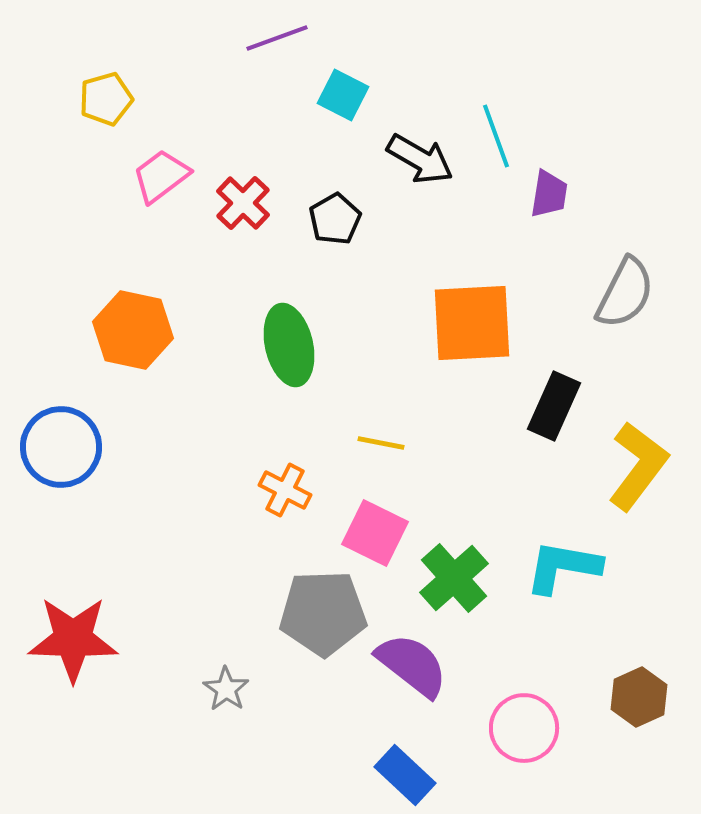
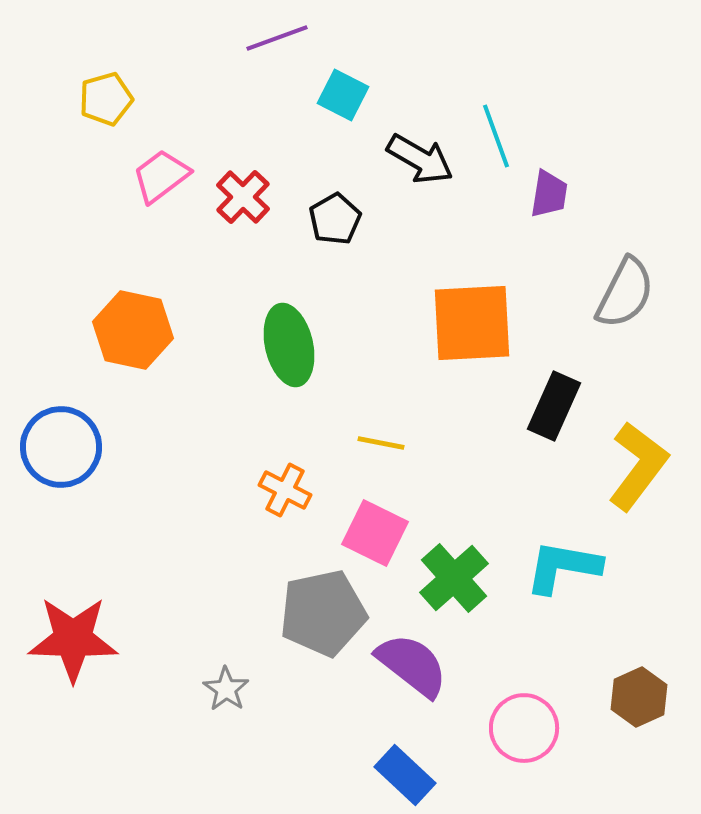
red cross: moved 6 px up
gray pentagon: rotated 10 degrees counterclockwise
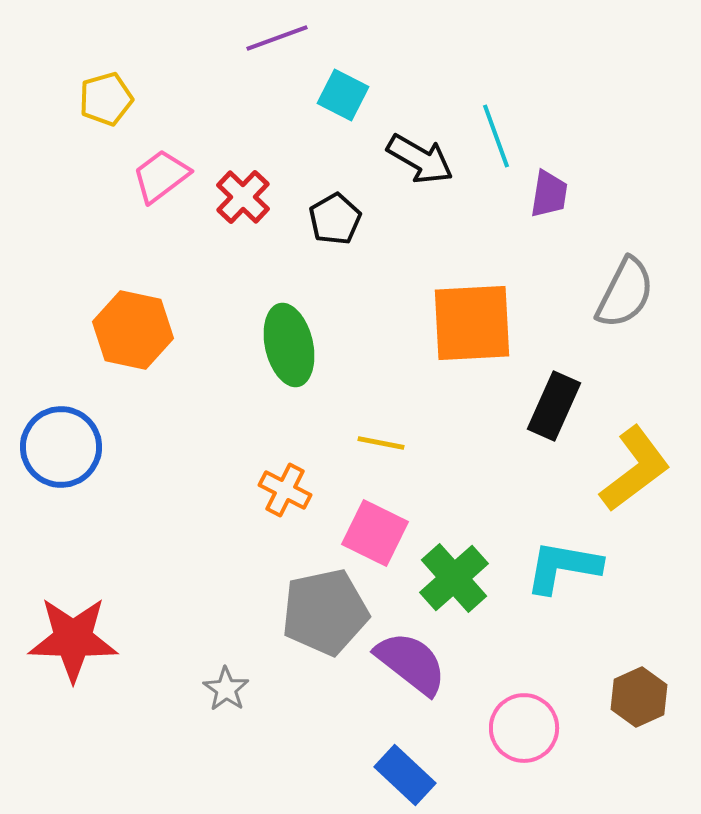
yellow L-shape: moved 3 px left, 3 px down; rotated 16 degrees clockwise
gray pentagon: moved 2 px right, 1 px up
purple semicircle: moved 1 px left, 2 px up
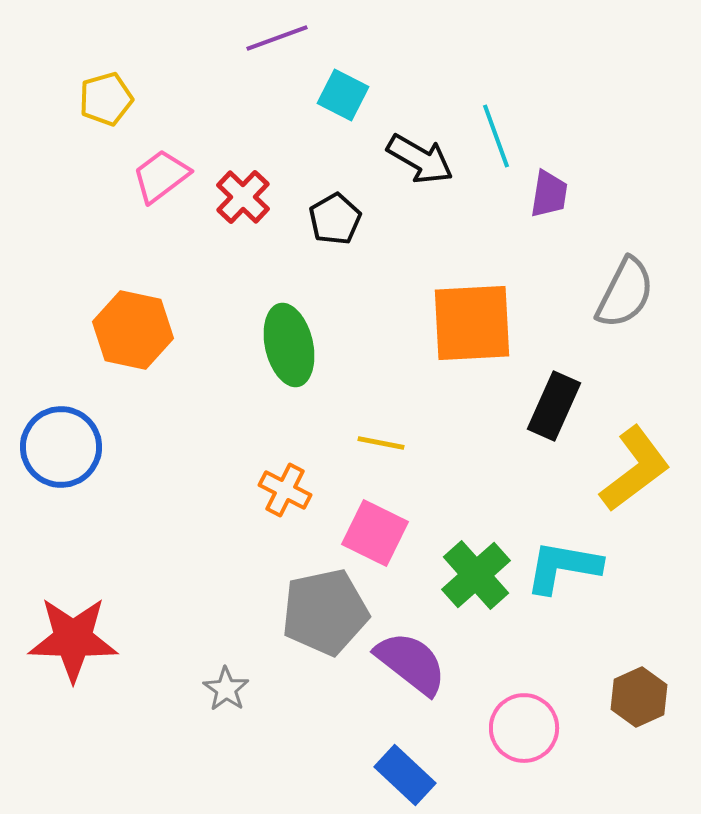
green cross: moved 22 px right, 3 px up
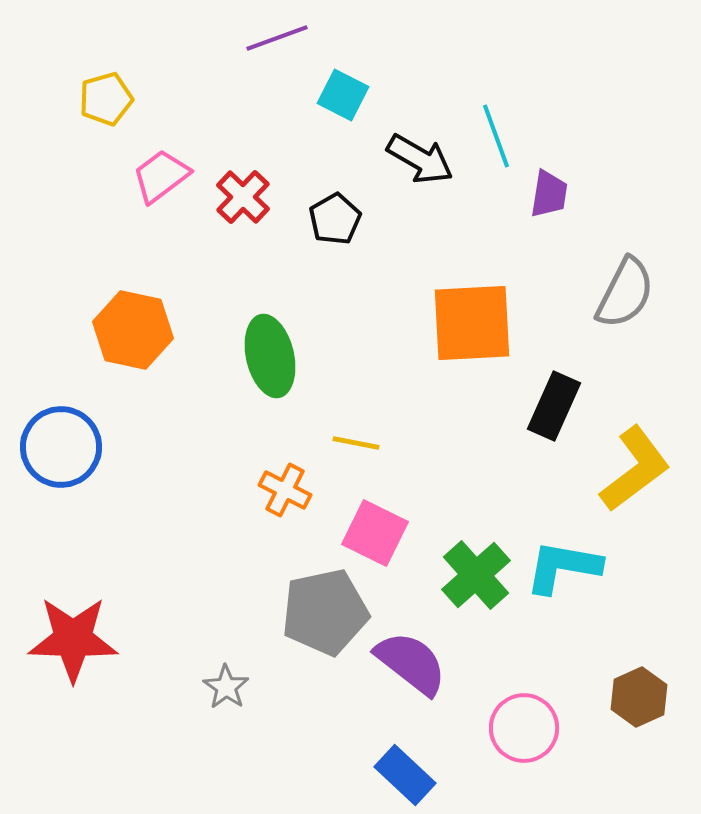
green ellipse: moved 19 px left, 11 px down
yellow line: moved 25 px left
gray star: moved 2 px up
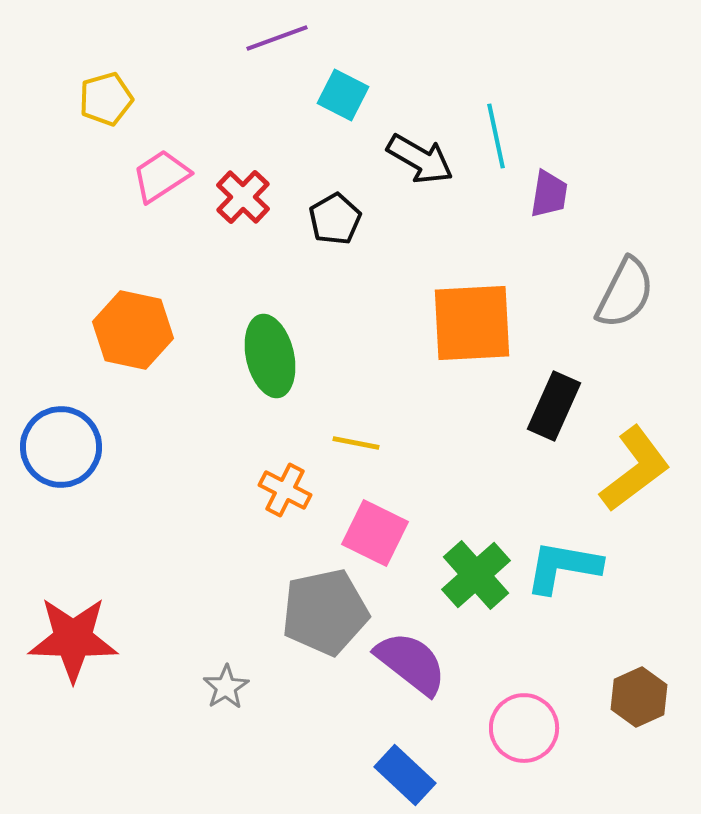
cyan line: rotated 8 degrees clockwise
pink trapezoid: rotated 4 degrees clockwise
gray star: rotated 6 degrees clockwise
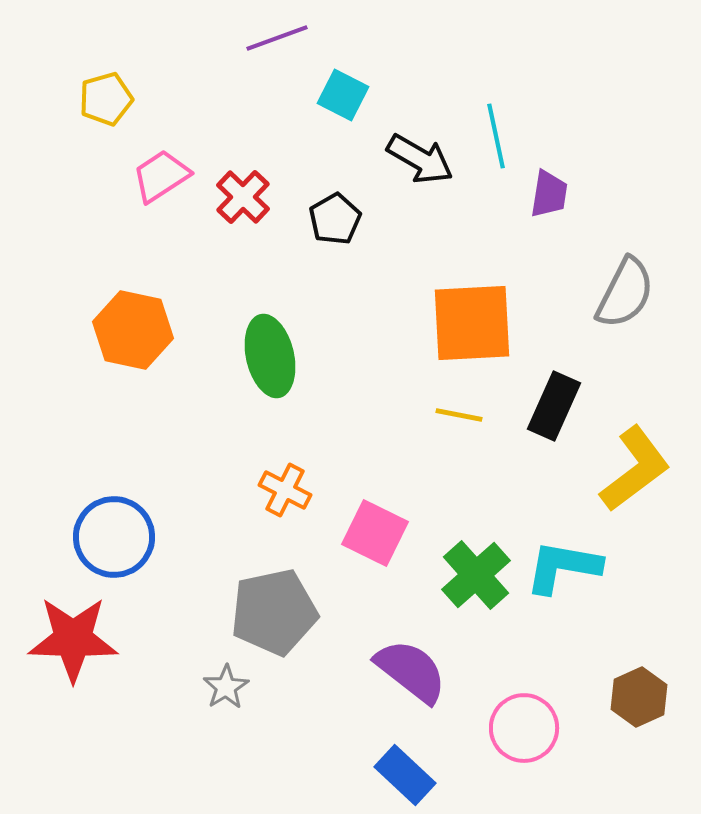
yellow line: moved 103 px right, 28 px up
blue circle: moved 53 px right, 90 px down
gray pentagon: moved 51 px left
purple semicircle: moved 8 px down
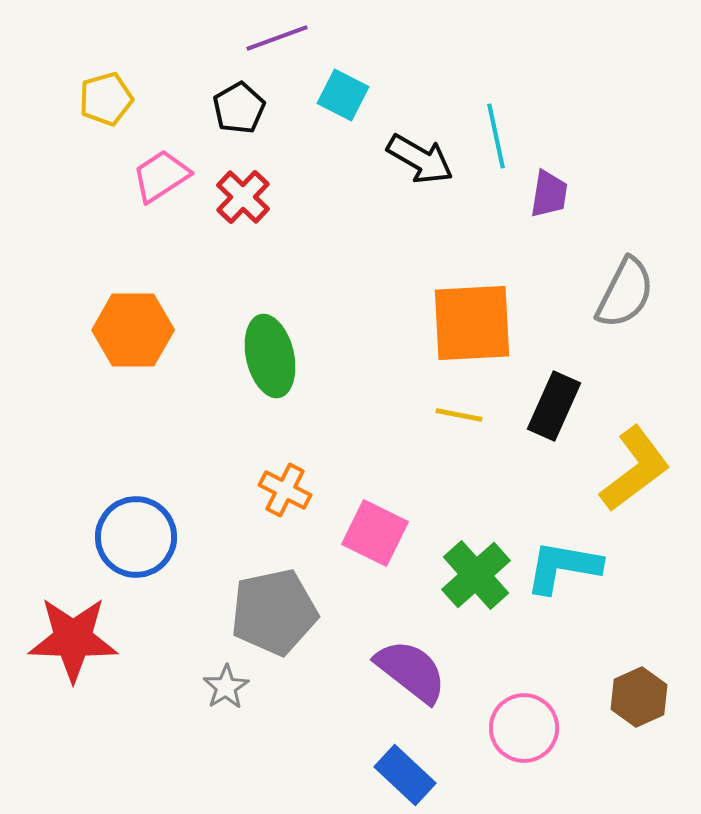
black pentagon: moved 96 px left, 111 px up
orange hexagon: rotated 12 degrees counterclockwise
blue circle: moved 22 px right
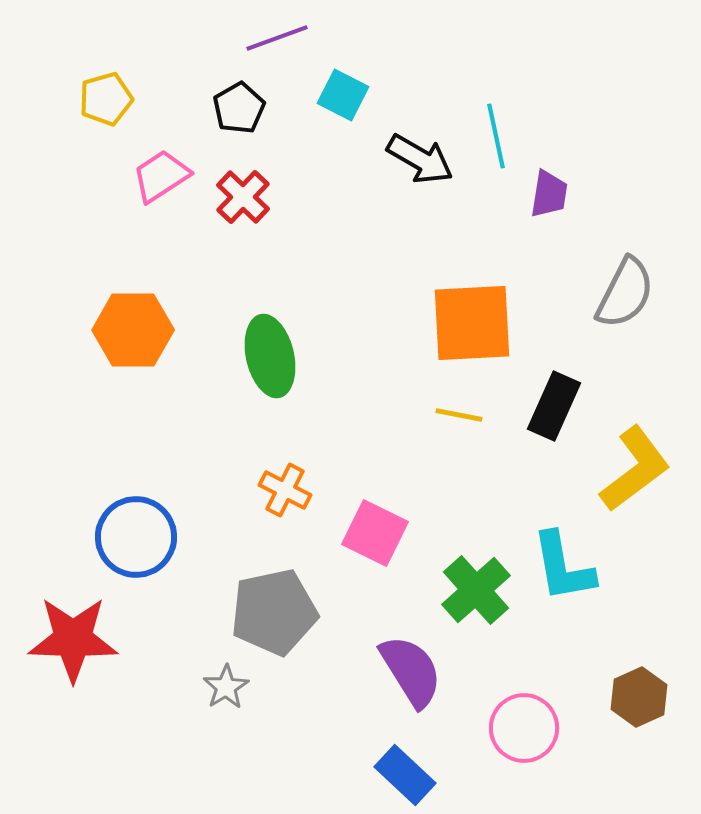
cyan L-shape: rotated 110 degrees counterclockwise
green cross: moved 15 px down
purple semicircle: rotated 20 degrees clockwise
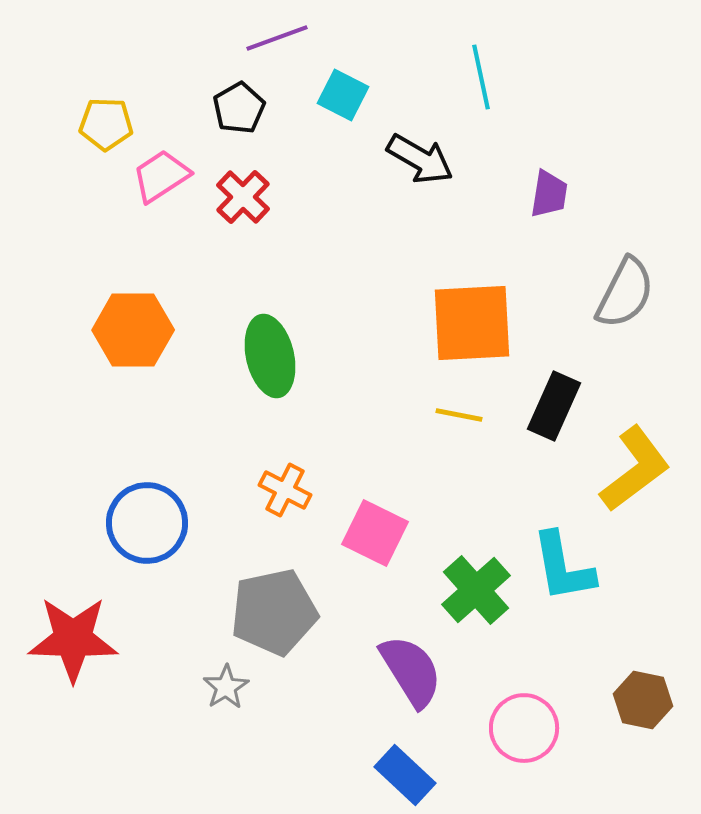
yellow pentagon: moved 25 px down; rotated 18 degrees clockwise
cyan line: moved 15 px left, 59 px up
blue circle: moved 11 px right, 14 px up
brown hexagon: moved 4 px right, 3 px down; rotated 24 degrees counterclockwise
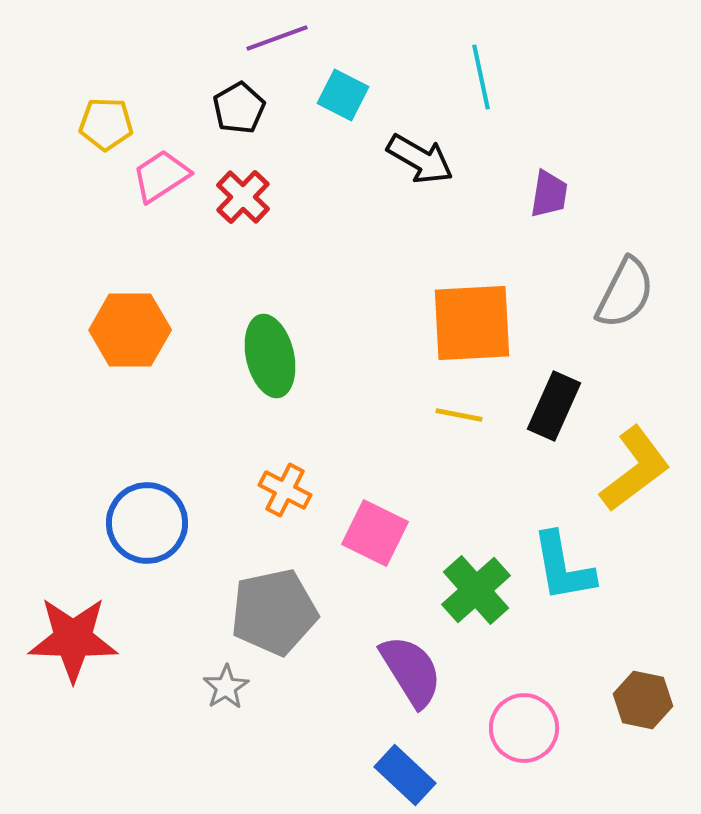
orange hexagon: moved 3 px left
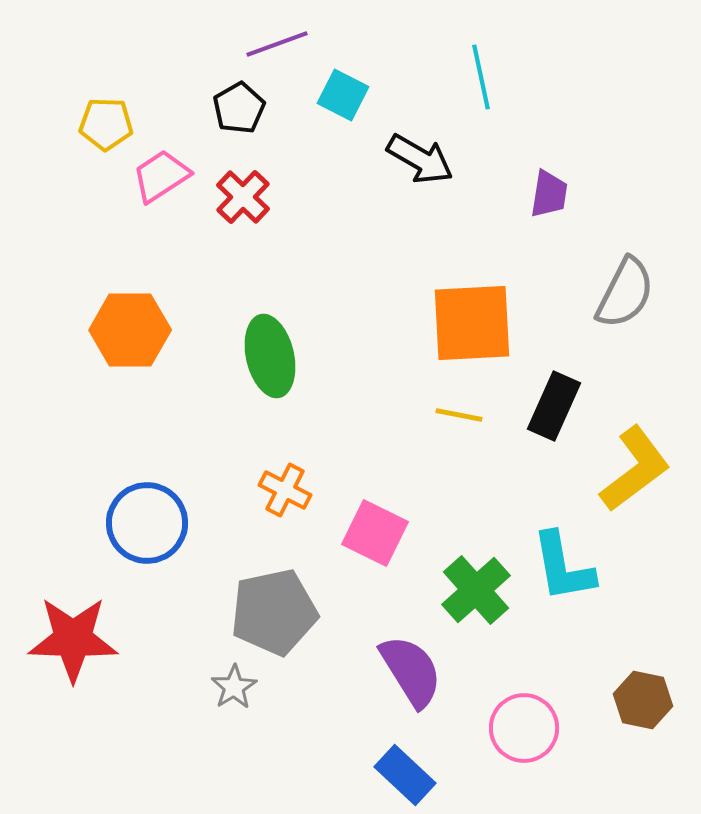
purple line: moved 6 px down
gray star: moved 8 px right
